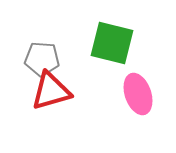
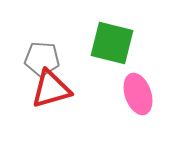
red triangle: moved 2 px up
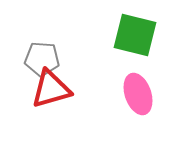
green square: moved 23 px right, 8 px up
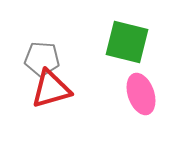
green square: moved 8 px left, 7 px down
pink ellipse: moved 3 px right
